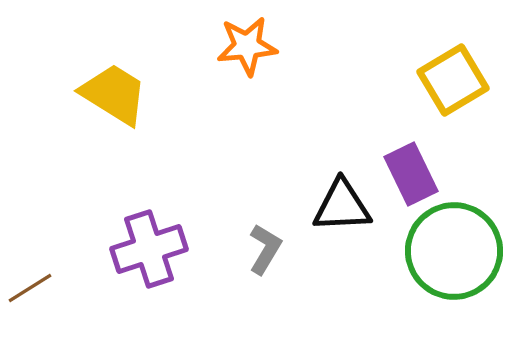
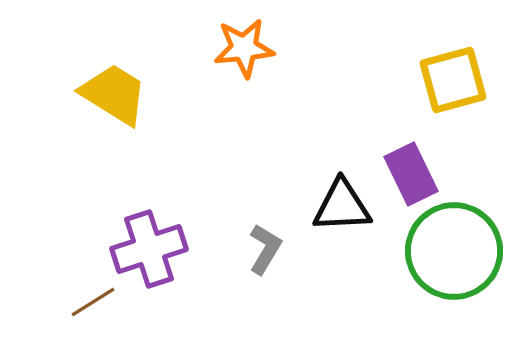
orange star: moved 3 px left, 2 px down
yellow square: rotated 16 degrees clockwise
brown line: moved 63 px right, 14 px down
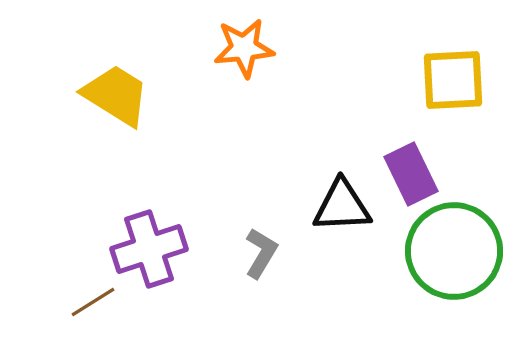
yellow square: rotated 12 degrees clockwise
yellow trapezoid: moved 2 px right, 1 px down
gray L-shape: moved 4 px left, 4 px down
